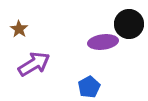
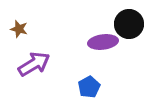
brown star: rotated 18 degrees counterclockwise
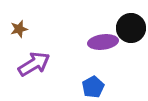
black circle: moved 2 px right, 4 px down
brown star: rotated 30 degrees counterclockwise
blue pentagon: moved 4 px right
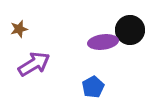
black circle: moved 1 px left, 2 px down
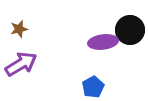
purple arrow: moved 13 px left
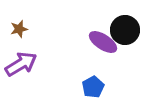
black circle: moved 5 px left
purple ellipse: rotated 40 degrees clockwise
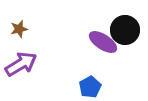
blue pentagon: moved 3 px left
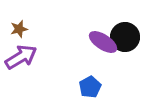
black circle: moved 7 px down
purple arrow: moved 7 px up
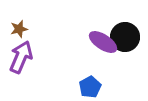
purple arrow: rotated 36 degrees counterclockwise
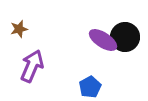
purple ellipse: moved 2 px up
purple arrow: moved 11 px right, 9 px down
